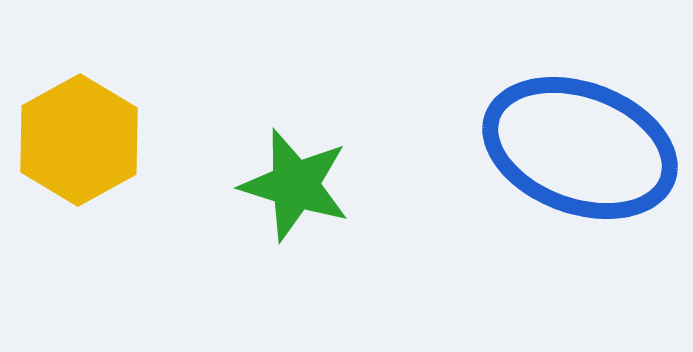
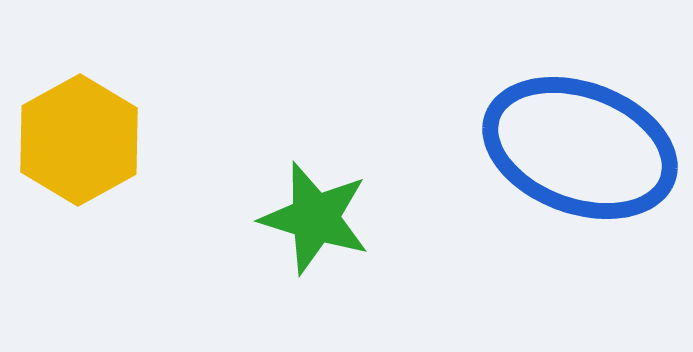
green star: moved 20 px right, 33 px down
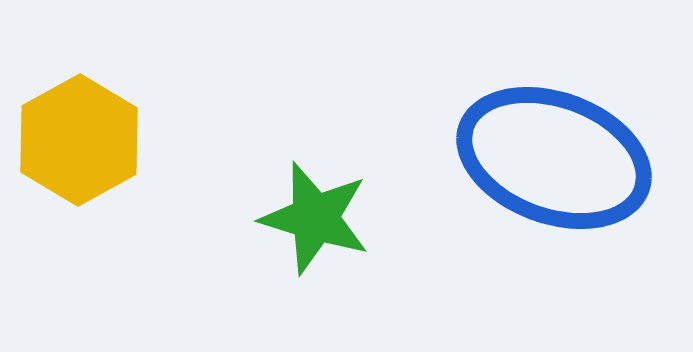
blue ellipse: moved 26 px left, 10 px down
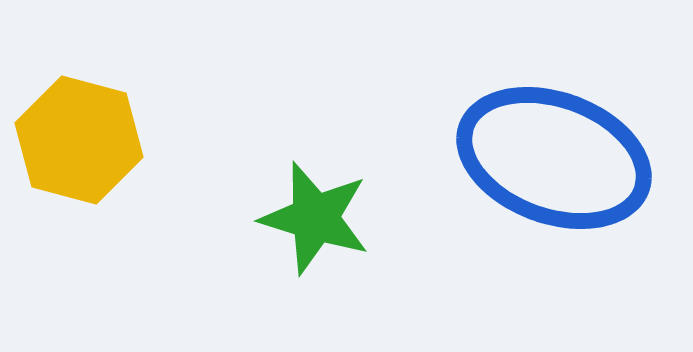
yellow hexagon: rotated 16 degrees counterclockwise
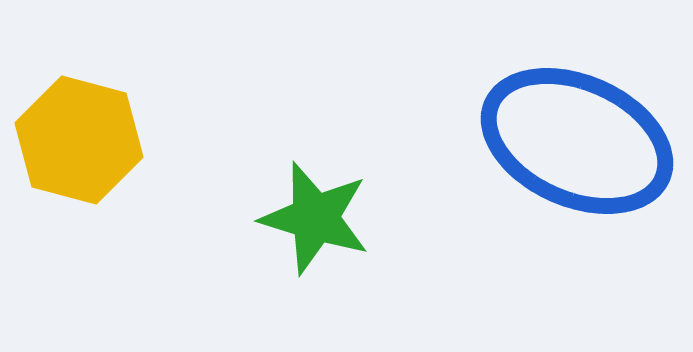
blue ellipse: moved 23 px right, 17 px up; rotated 4 degrees clockwise
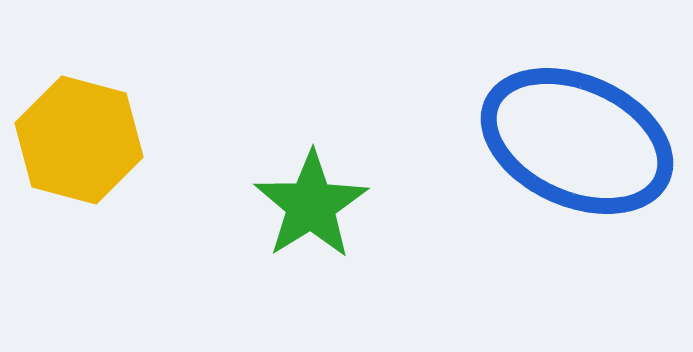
green star: moved 4 px left, 13 px up; rotated 23 degrees clockwise
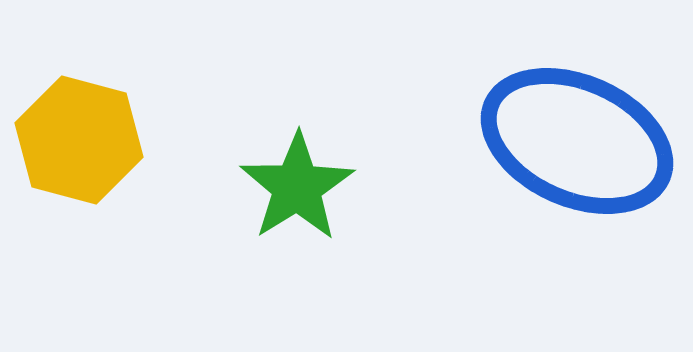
green star: moved 14 px left, 18 px up
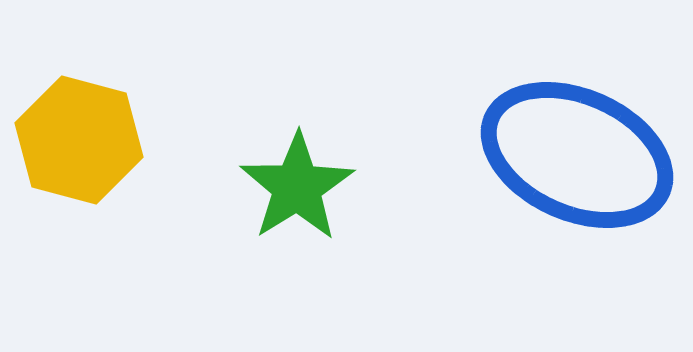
blue ellipse: moved 14 px down
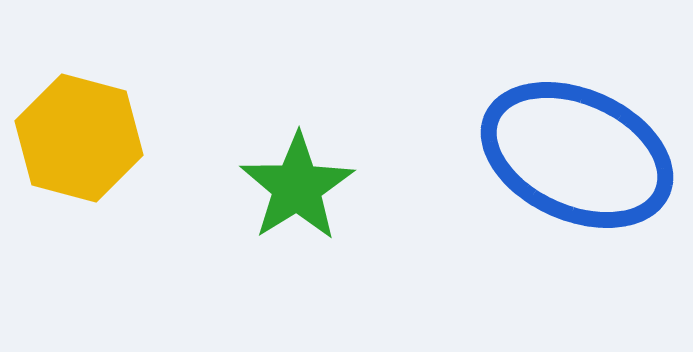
yellow hexagon: moved 2 px up
